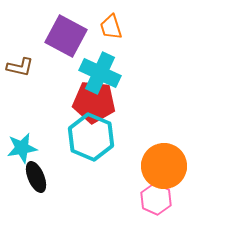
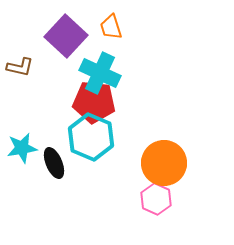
purple square: rotated 15 degrees clockwise
orange circle: moved 3 px up
black ellipse: moved 18 px right, 14 px up
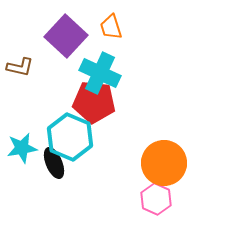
cyan hexagon: moved 21 px left
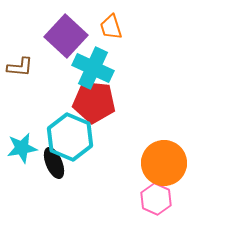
brown L-shape: rotated 8 degrees counterclockwise
cyan cross: moved 7 px left, 5 px up
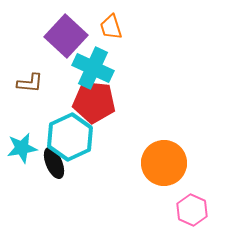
brown L-shape: moved 10 px right, 16 px down
cyan hexagon: rotated 12 degrees clockwise
pink hexagon: moved 36 px right, 11 px down
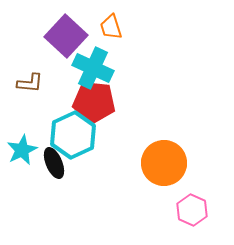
cyan hexagon: moved 3 px right, 2 px up
cyan star: moved 2 px down; rotated 16 degrees counterclockwise
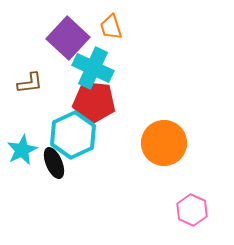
purple square: moved 2 px right, 2 px down
brown L-shape: rotated 12 degrees counterclockwise
orange circle: moved 20 px up
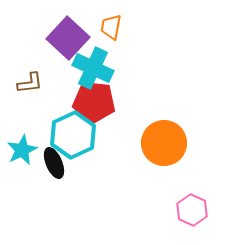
orange trapezoid: rotated 28 degrees clockwise
